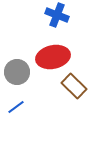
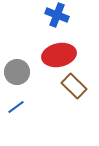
red ellipse: moved 6 px right, 2 px up
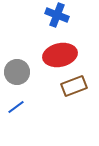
red ellipse: moved 1 px right
brown rectangle: rotated 65 degrees counterclockwise
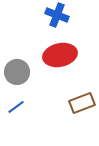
brown rectangle: moved 8 px right, 17 px down
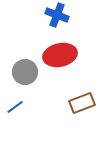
gray circle: moved 8 px right
blue line: moved 1 px left
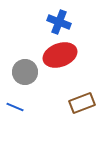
blue cross: moved 2 px right, 7 px down
red ellipse: rotated 8 degrees counterclockwise
blue line: rotated 60 degrees clockwise
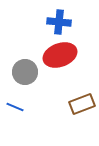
blue cross: rotated 15 degrees counterclockwise
brown rectangle: moved 1 px down
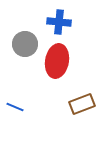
red ellipse: moved 3 px left, 6 px down; rotated 60 degrees counterclockwise
gray circle: moved 28 px up
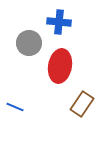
gray circle: moved 4 px right, 1 px up
red ellipse: moved 3 px right, 5 px down
brown rectangle: rotated 35 degrees counterclockwise
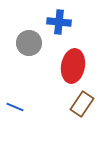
red ellipse: moved 13 px right
